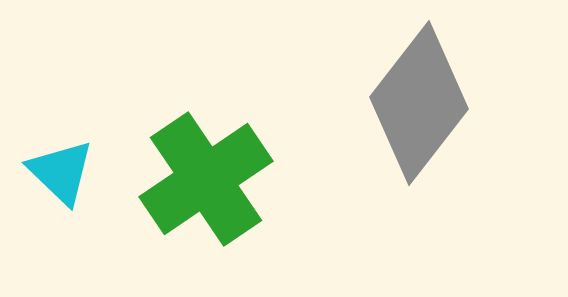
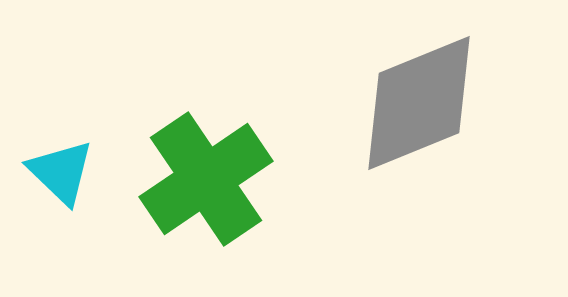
gray diamond: rotated 30 degrees clockwise
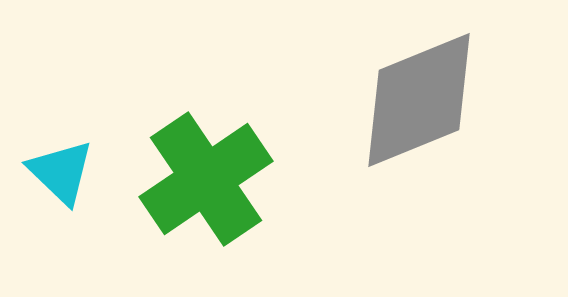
gray diamond: moved 3 px up
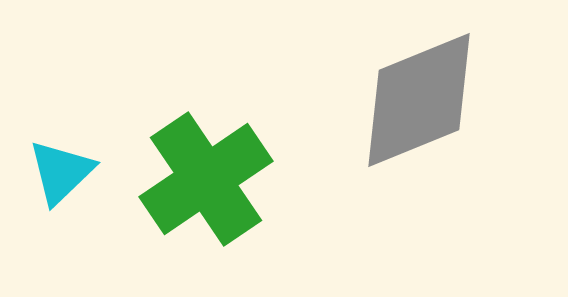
cyan triangle: rotated 32 degrees clockwise
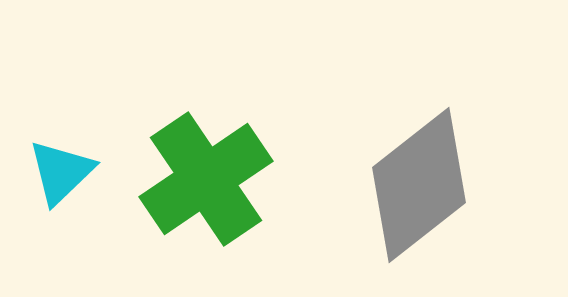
gray diamond: moved 85 px down; rotated 16 degrees counterclockwise
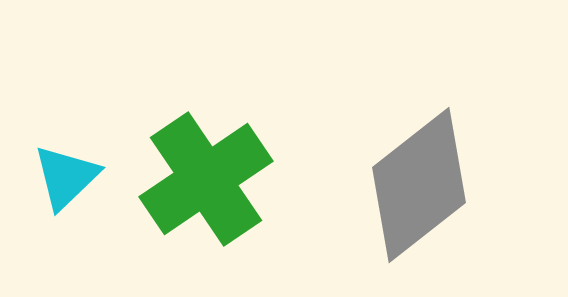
cyan triangle: moved 5 px right, 5 px down
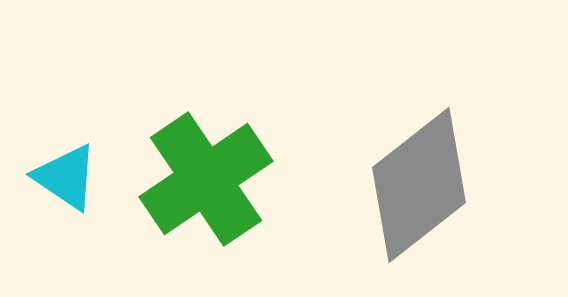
cyan triangle: rotated 42 degrees counterclockwise
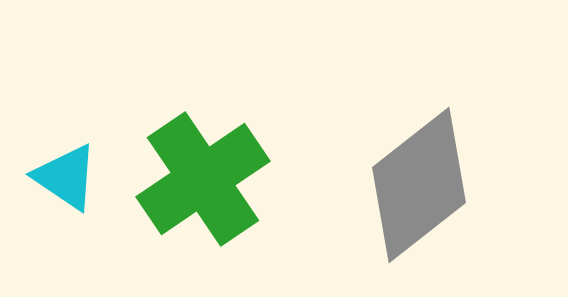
green cross: moved 3 px left
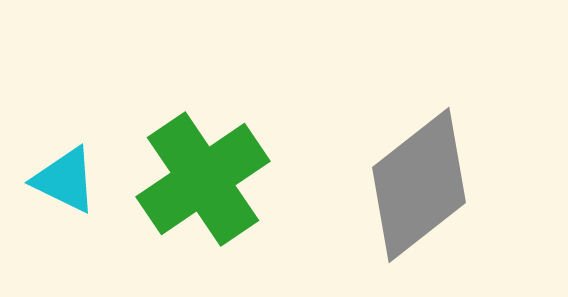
cyan triangle: moved 1 px left, 3 px down; rotated 8 degrees counterclockwise
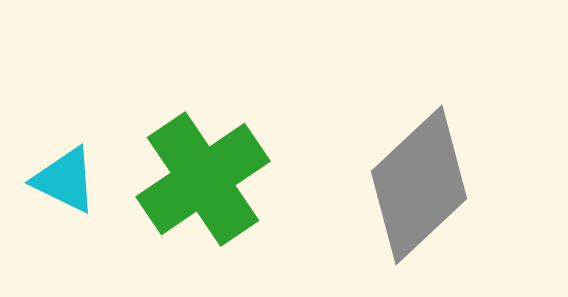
gray diamond: rotated 5 degrees counterclockwise
